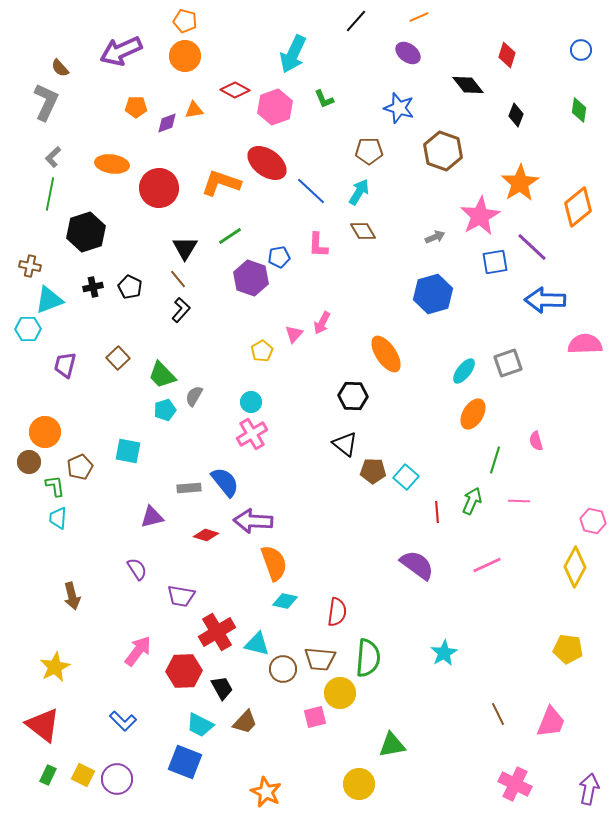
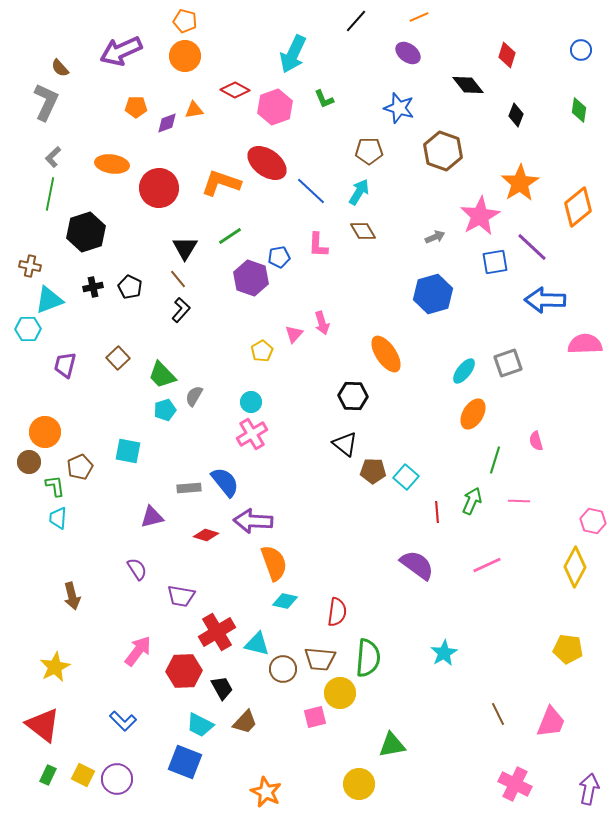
pink arrow at (322, 323): rotated 45 degrees counterclockwise
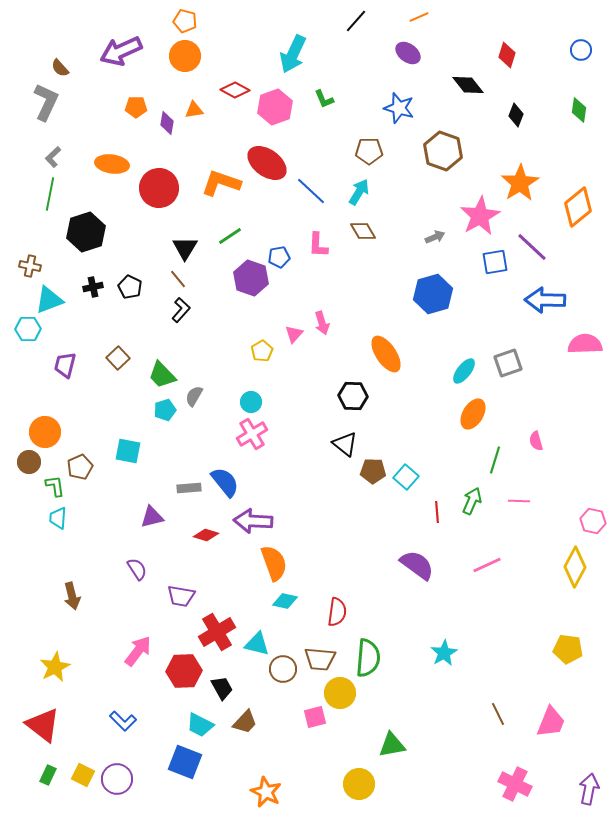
purple diamond at (167, 123): rotated 60 degrees counterclockwise
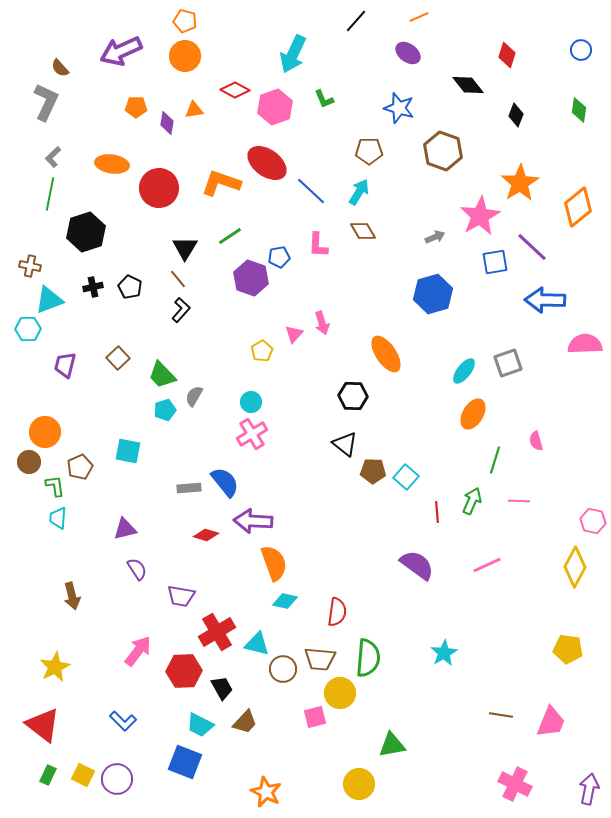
purple triangle at (152, 517): moved 27 px left, 12 px down
brown line at (498, 714): moved 3 px right, 1 px down; rotated 55 degrees counterclockwise
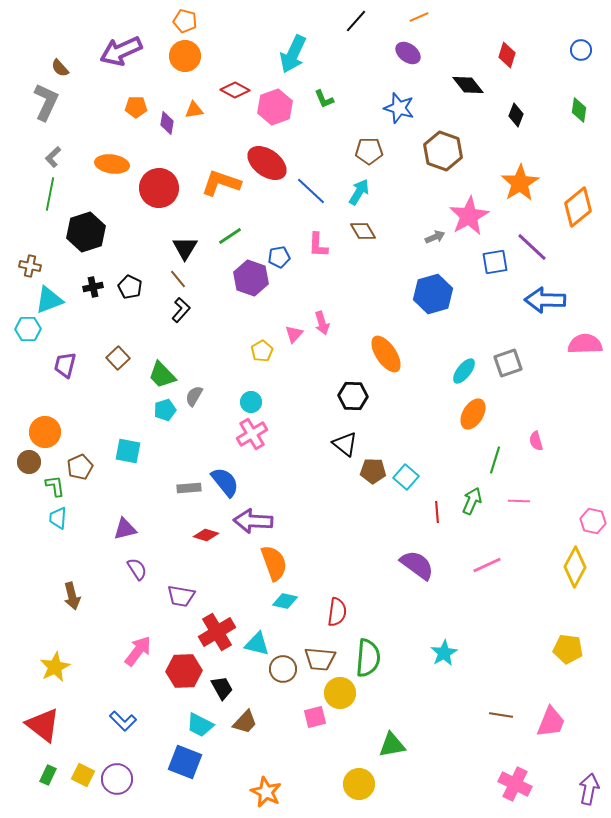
pink star at (480, 216): moved 11 px left
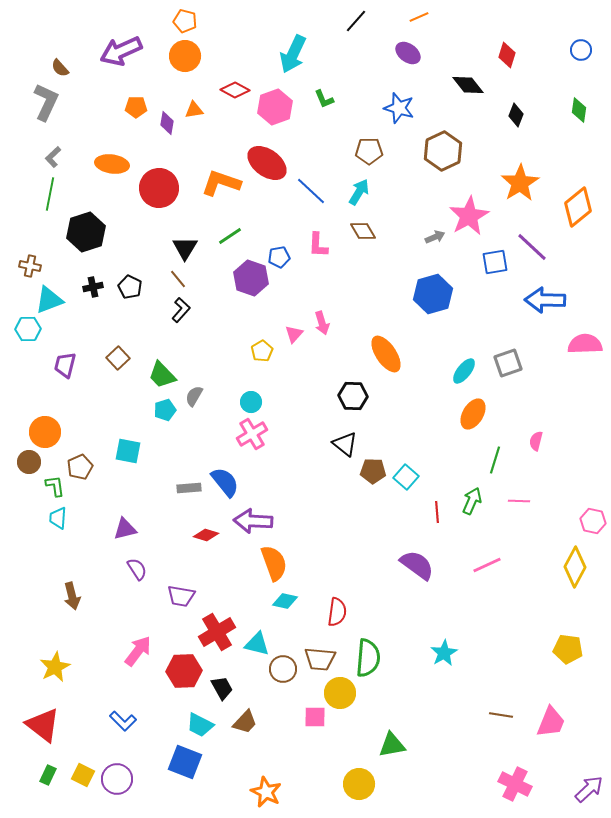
brown hexagon at (443, 151): rotated 15 degrees clockwise
pink semicircle at (536, 441): rotated 30 degrees clockwise
pink square at (315, 717): rotated 15 degrees clockwise
purple arrow at (589, 789): rotated 36 degrees clockwise
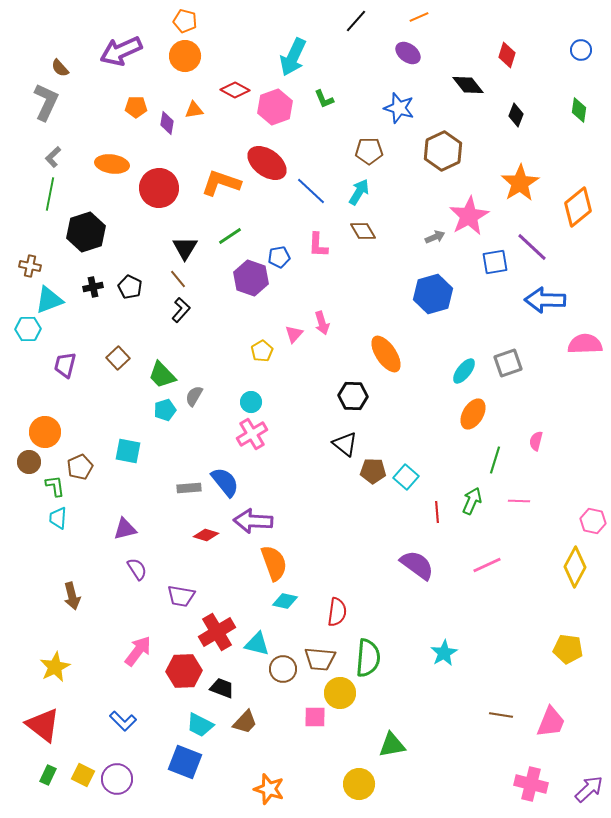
cyan arrow at (293, 54): moved 3 px down
black trapezoid at (222, 688): rotated 40 degrees counterclockwise
pink cross at (515, 784): moved 16 px right; rotated 12 degrees counterclockwise
orange star at (266, 792): moved 3 px right, 3 px up; rotated 8 degrees counterclockwise
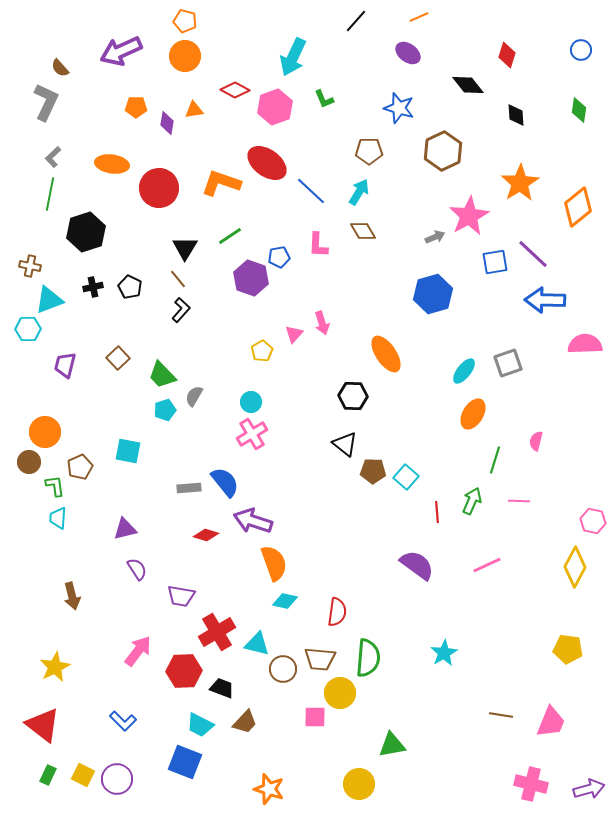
black diamond at (516, 115): rotated 25 degrees counterclockwise
purple line at (532, 247): moved 1 px right, 7 px down
purple arrow at (253, 521): rotated 15 degrees clockwise
purple arrow at (589, 789): rotated 28 degrees clockwise
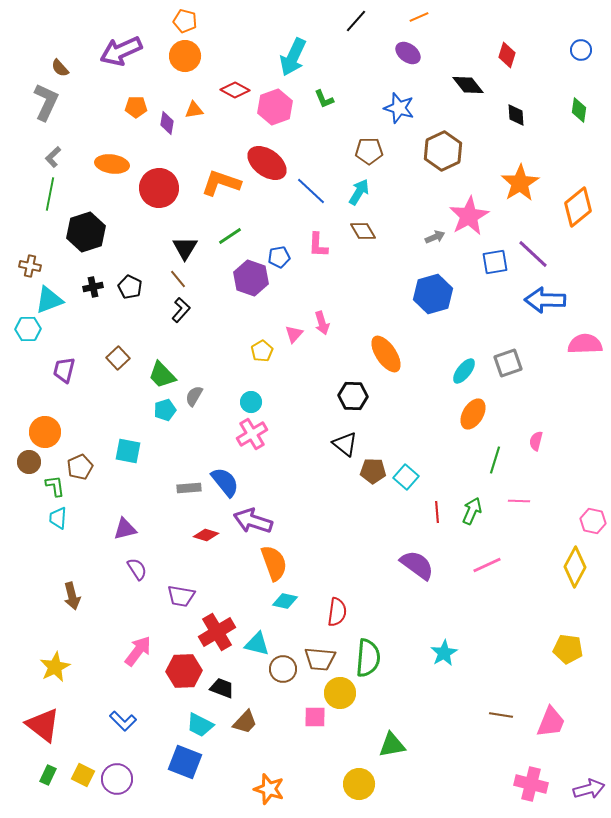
purple trapezoid at (65, 365): moved 1 px left, 5 px down
green arrow at (472, 501): moved 10 px down
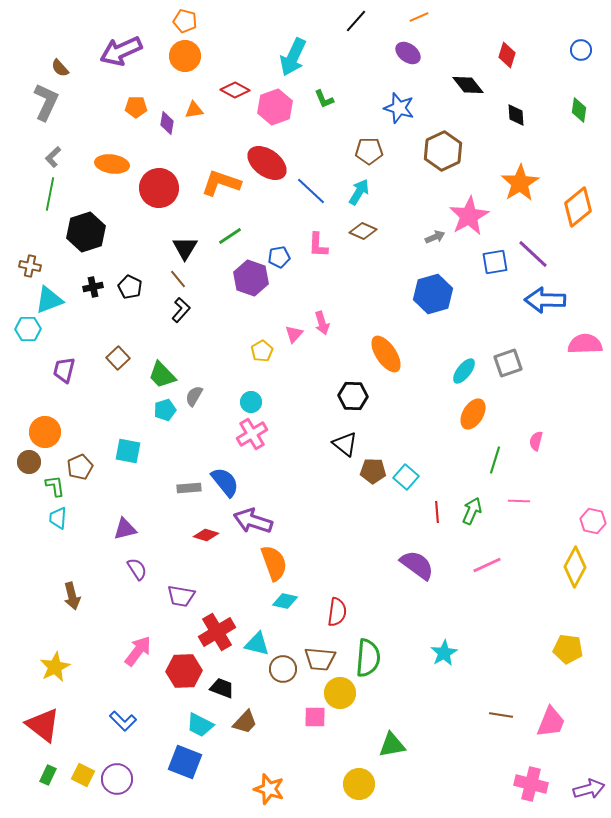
brown diamond at (363, 231): rotated 36 degrees counterclockwise
